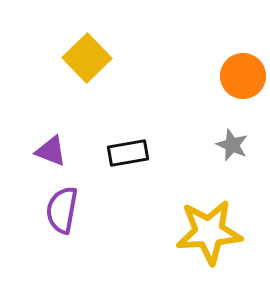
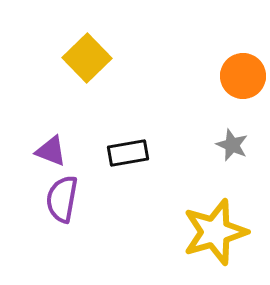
purple semicircle: moved 11 px up
yellow star: moved 6 px right; rotated 12 degrees counterclockwise
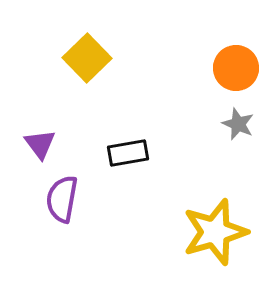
orange circle: moved 7 px left, 8 px up
gray star: moved 6 px right, 21 px up
purple triangle: moved 11 px left, 7 px up; rotated 32 degrees clockwise
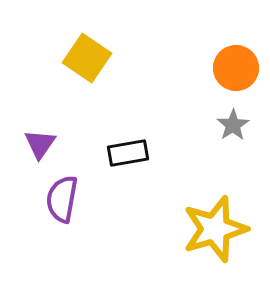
yellow square: rotated 12 degrees counterclockwise
gray star: moved 5 px left, 1 px down; rotated 16 degrees clockwise
purple triangle: rotated 12 degrees clockwise
yellow star: moved 3 px up
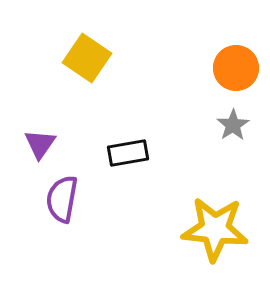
yellow star: rotated 22 degrees clockwise
